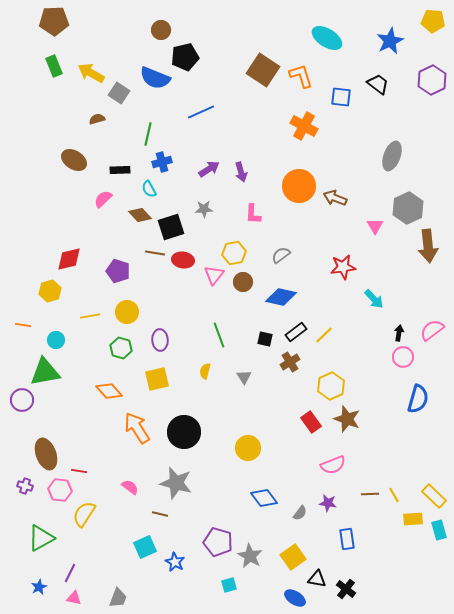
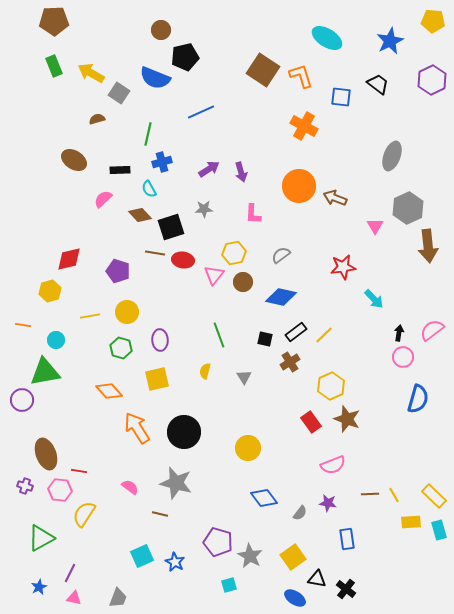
yellow rectangle at (413, 519): moved 2 px left, 3 px down
cyan square at (145, 547): moved 3 px left, 9 px down
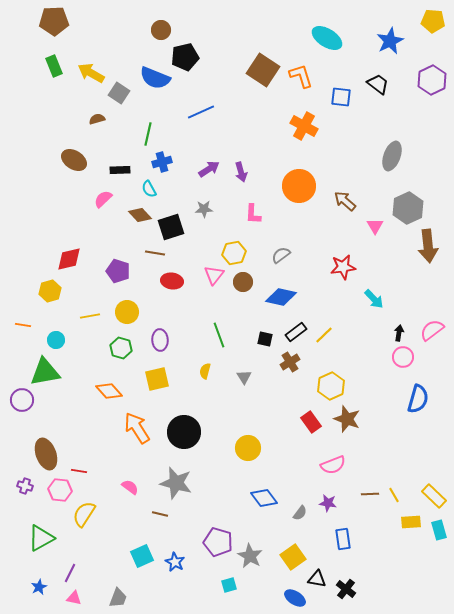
brown arrow at (335, 198): moved 10 px right, 3 px down; rotated 20 degrees clockwise
red ellipse at (183, 260): moved 11 px left, 21 px down
blue rectangle at (347, 539): moved 4 px left
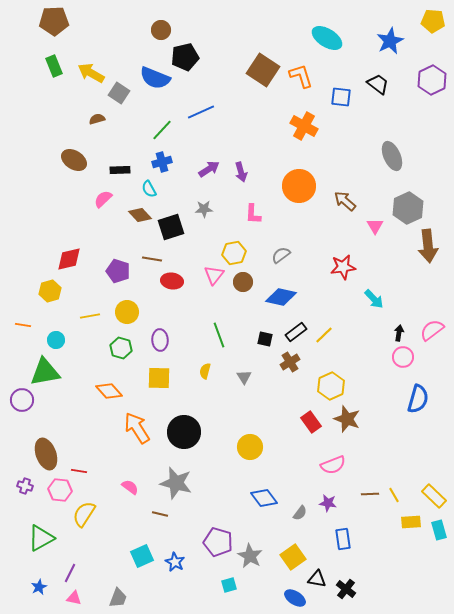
green line at (148, 134): moved 14 px right, 4 px up; rotated 30 degrees clockwise
gray ellipse at (392, 156): rotated 44 degrees counterclockwise
brown line at (155, 253): moved 3 px left, 6 px down
yellow square at (157, 379): moved 2 px right, 1 px up; rotated 15 degrees clockwise
yellow circle at (248, 448): moved 2 px right, 1 px up
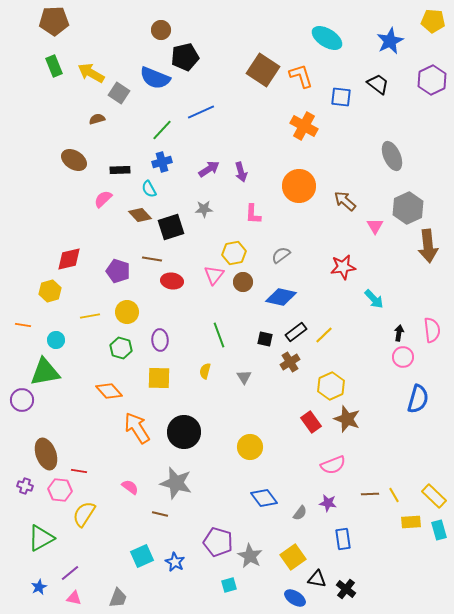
pink semicircle at (432, 330): rotated 120 degrees clockwise
purple line at (70, 573): rotated 24 degrees clockwise
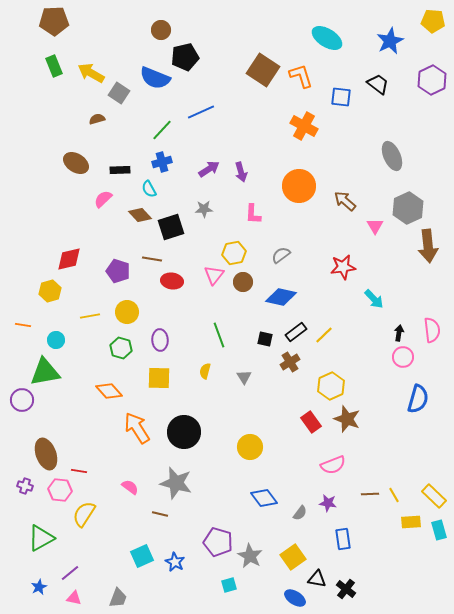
brown ellipse at (74, 160): moved 2 px right, 3 px down
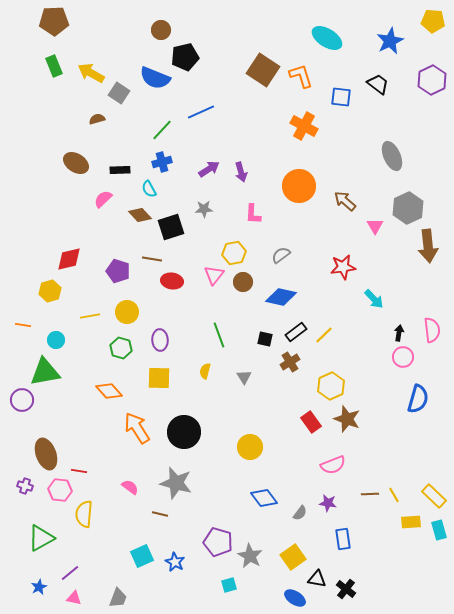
yellow semicircle at (84, 514): rotated 28 degrees counterclockwise
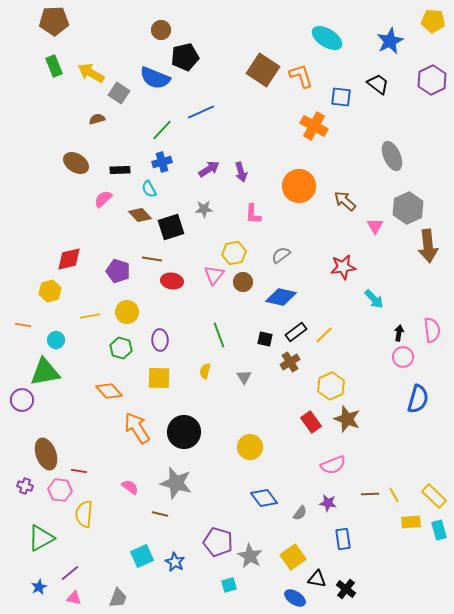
orange cross at (304, 126): moved 10 px right
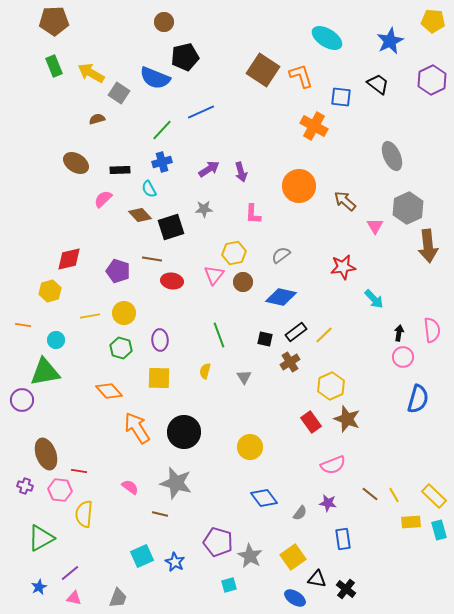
brown circle at (161, 30): moved 3 px right, 8 px up
yellow circle at (127, 312): moved 3 px left, 1 px down
brown line at (370, 494): rotated 42 degrees clockwise
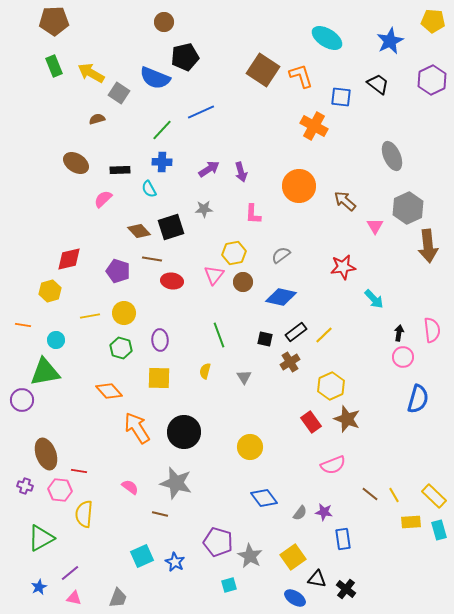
blue cross at (162, 162): rotated 18 degrees clockwise
brown diamond at (140, 215): moved 1 px left, 16 px down
purple star at (328, 503): moved 4 px left, 9 px down
